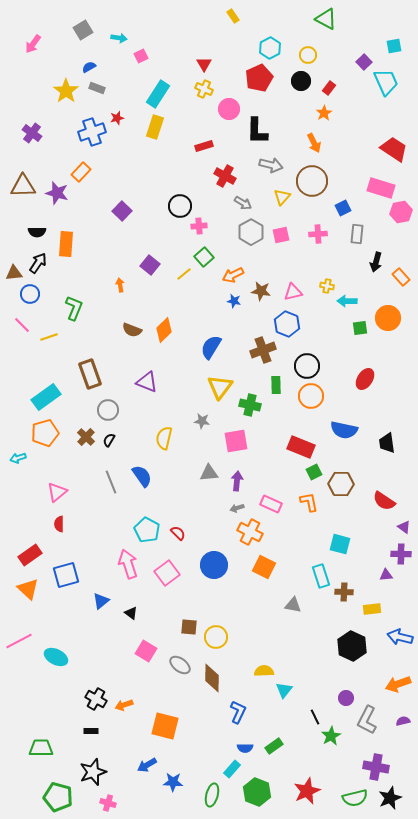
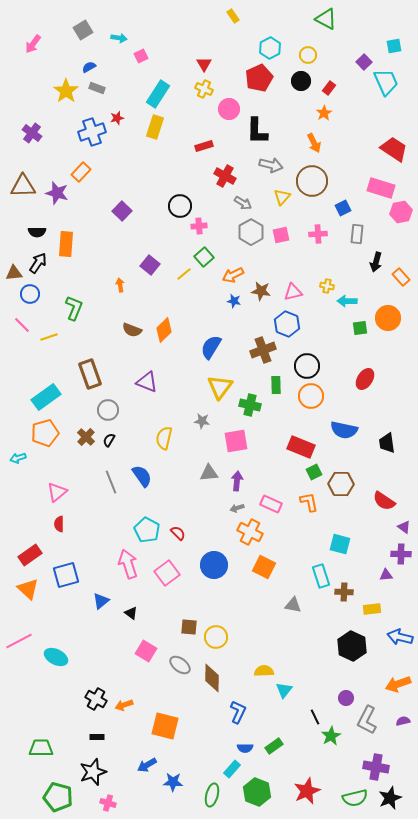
black rectangle at (91, 731): moved 6 px right, 6 px down
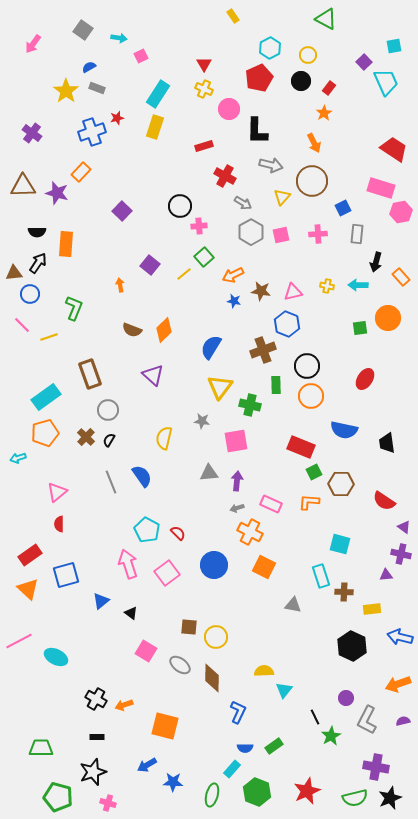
gray square at (83, 30): rotated 24 degrees counterclockwise
cyan arrow at (347, 301): moved 11 px right, 16 px up
purple triangle at (147, 382): moved 6 px right, 7 px up; rotated 20 degrees clockwise
orange L-shape at (309, 502): rotated 75 degrees counterclockwise
purple cross at (401, 554): rotated 12 degrees clockwise
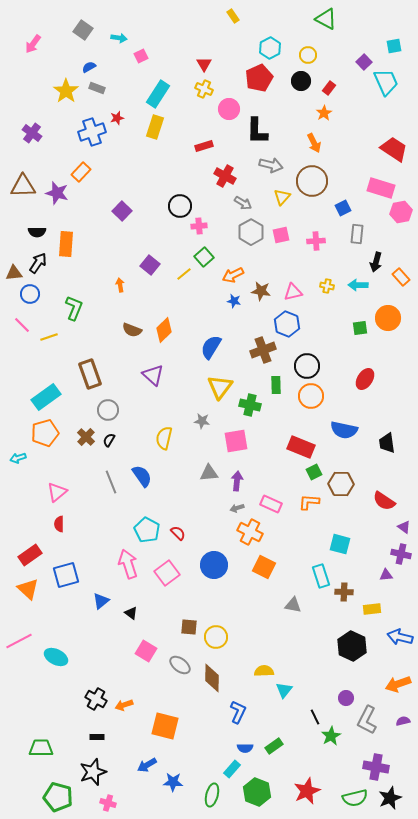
pink cross at (318, 234): moved 2 px left, 7 px down
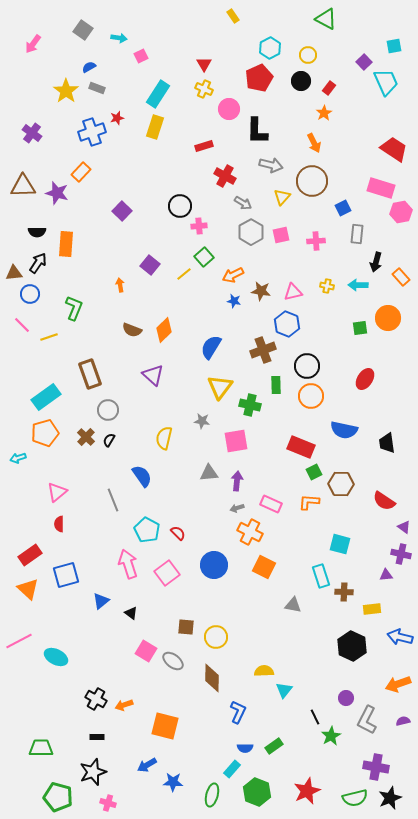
gray line at (111, 482): moved 2 px right, 18 px down
brown square at (189, 627): moved 3 px left
gray ellipse at (180, 665): moved 7 px left, 4 px up
